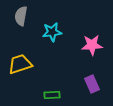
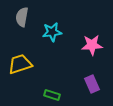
gray semicircle: moved 1 px right, 1 px down
green rectangle: rotated 21 degrees clockwise
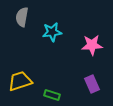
yellow trapezoid: moved 17 px down
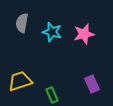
gray semicircle: moved 6 px down
cyan star: rotated 24 degrees clockwise
pink star: moved 8 px left, 11 px up; rotated 10 degrees counterclockwise
green rectangle: rotated 49 degrees clockwise
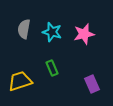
gray semicircle: moved 2 px right, 6 px down
green rectangle: moved 27 px up
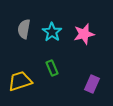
cyan star: rotated 18 degrees clockwise
purple rectangle: rotated 48 degrees clockwise
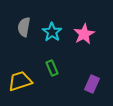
gray semicircle: moved 2 px up
pink star: rotated 15 degrees counterclockwise
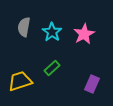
green rectangle: rotated 70 degrees clockwise
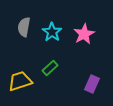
green rectangle: moved 2 px left
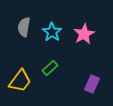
yellow trapezoid: rotated 145 degrees clockwise
